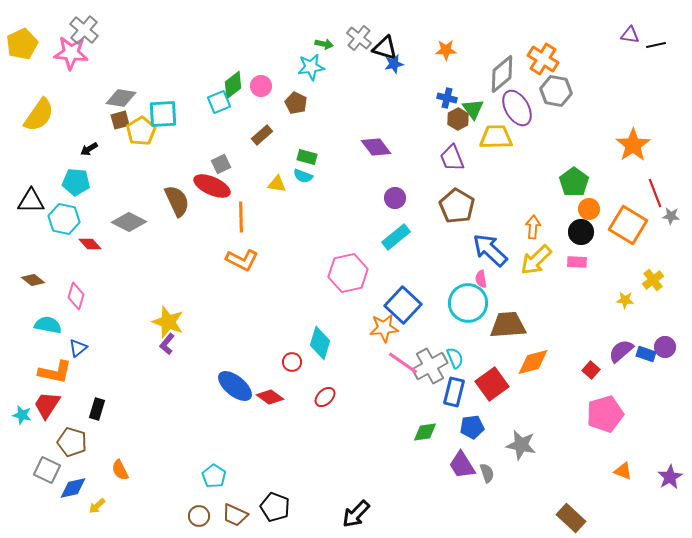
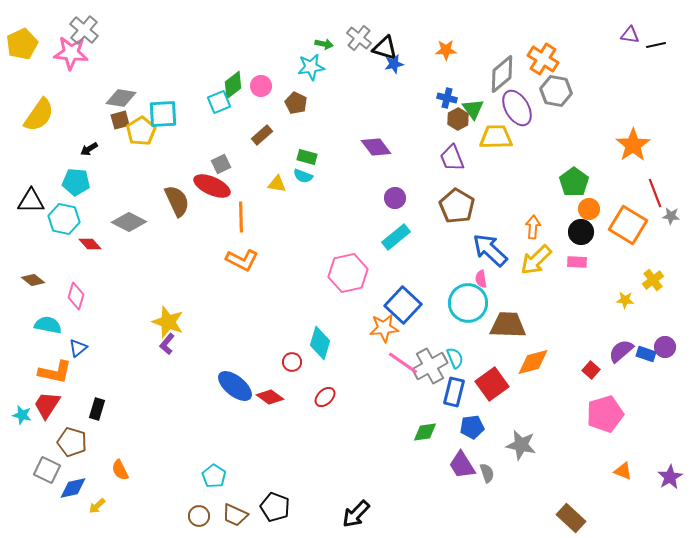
brown trapezoid at (508, 325): rotated 6 degrees clockwise
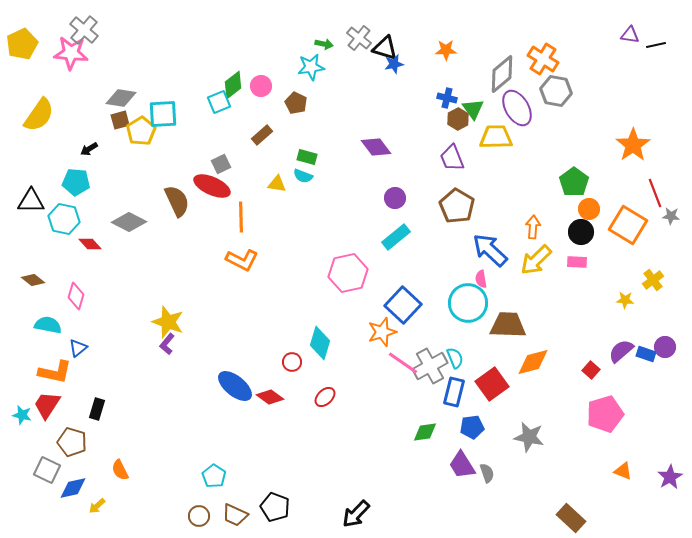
orange star at (384, 328): moved 2 px left, 4 px down; rotated 12 degrees counterclockwise
gray star at (521, 445): moved 8 px right, 8 px up
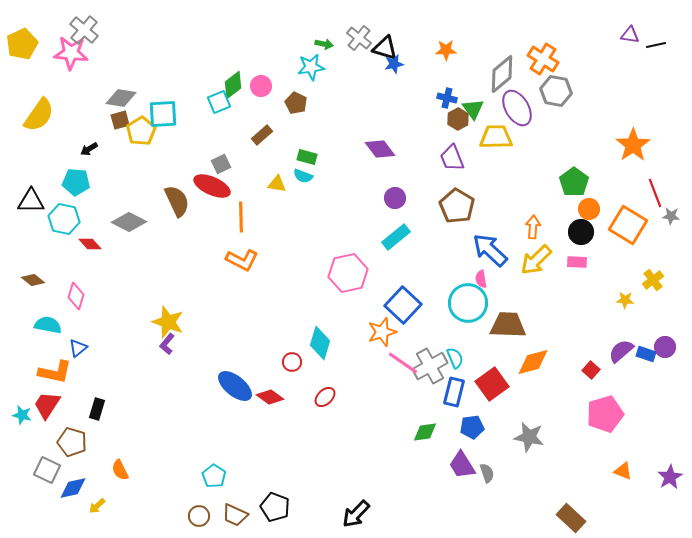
purple diamond at (376, 147): moved 4 px right, 2 px down
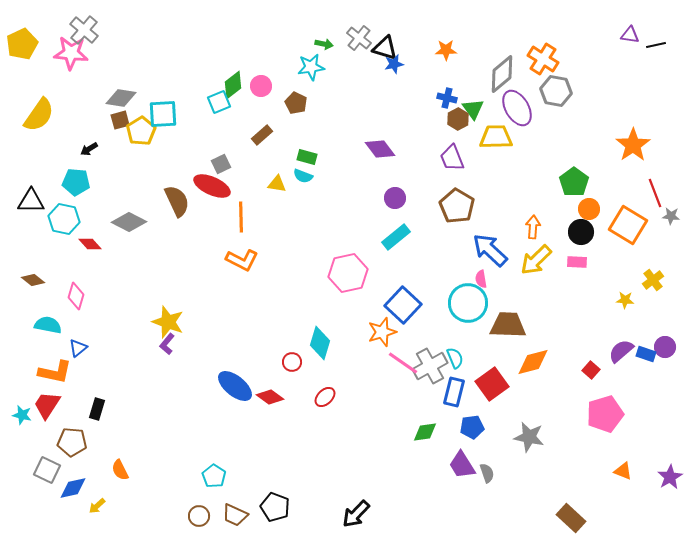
brown pentagon at (72, 442): rotated 12 degrees counterclockwise
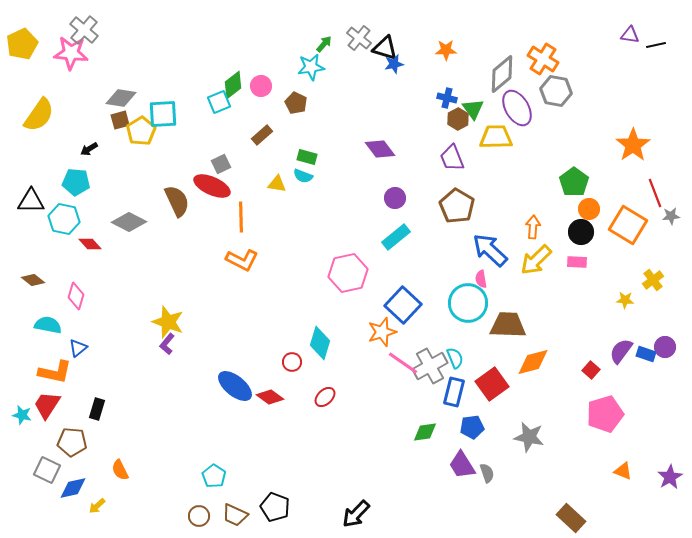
green arrow at (324, 44): rotated 60 degrees counterclockwise
gray star at (671, 216): rotated 12 degrees counterclockwise
purple semicircle at (621, 351): rotated 12 degrees counterclockwise
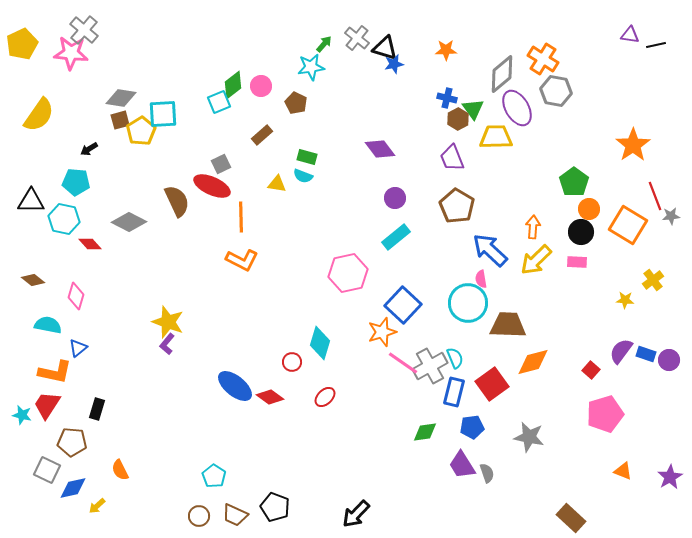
gray cross at (359, 38): moved 2 px left
red line at (655, 193): moved 3 px down
purple circle at (665, 347): moved 4 px right, 13 px down
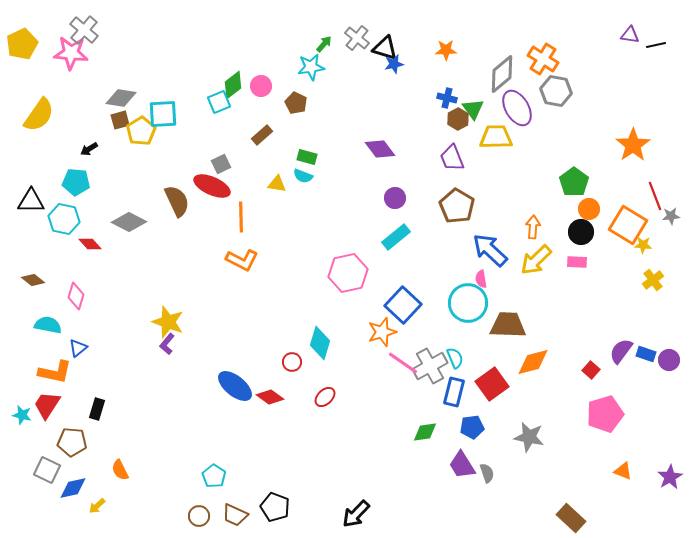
yellow star at (625, 300): moved 18 px right, 55 px up
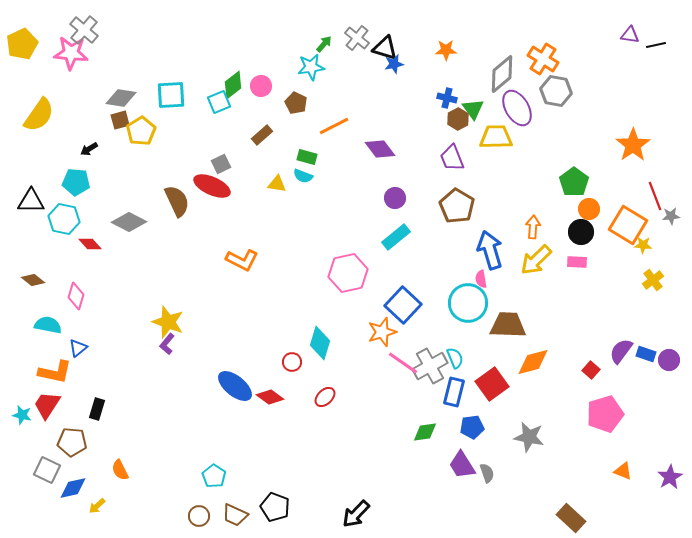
cyan square at (163, 114): moved 8 px right, 19 px up
orange line at (241, 217): moved 93 px right, 91 px up; rotated 64 degrees clockwise
blue arrow at (490, 250): rotated 30 degrees clockwise
